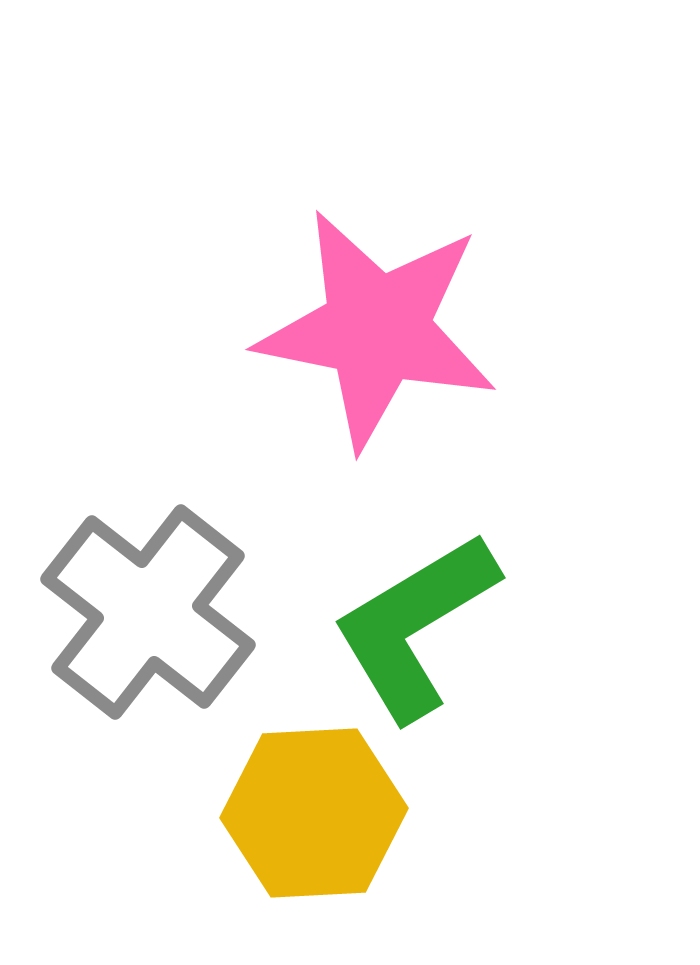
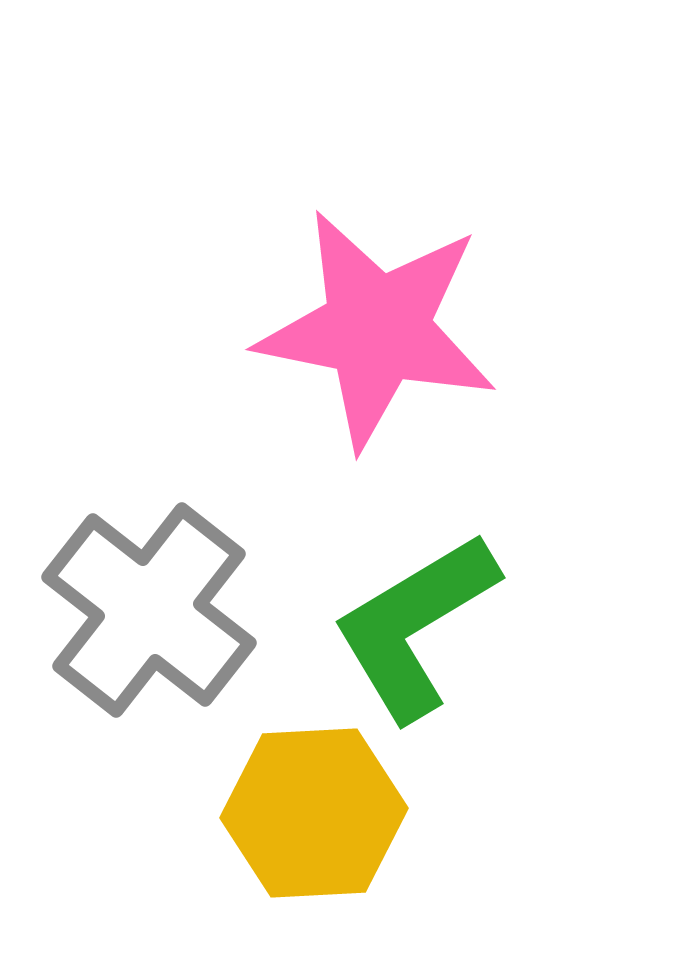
gray cross: moved 1 px right, 2 px up
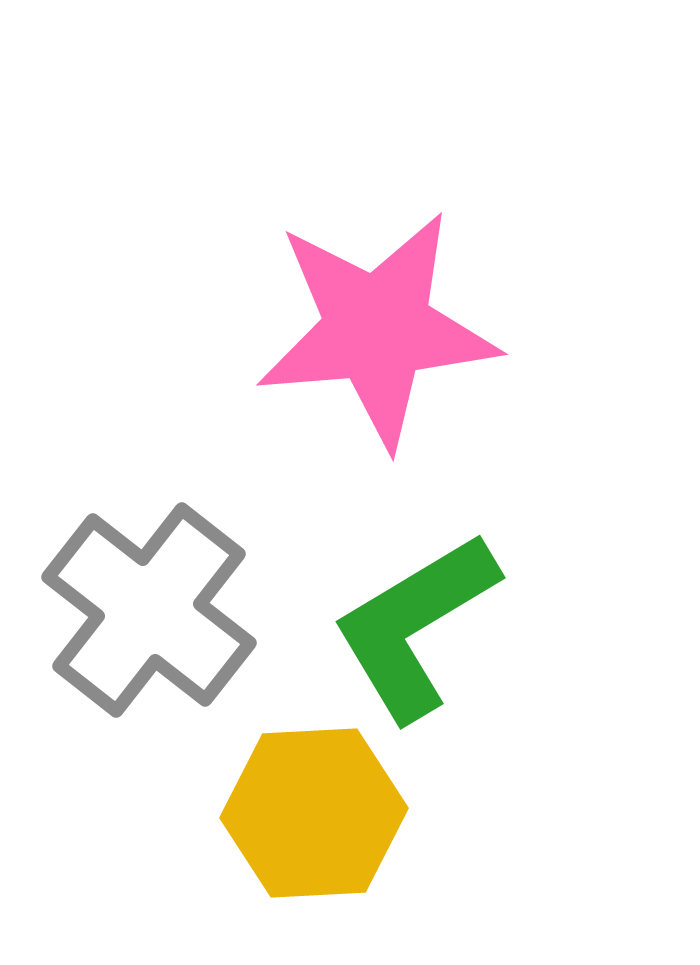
pink star: rotated 16 degrees counterclockwise
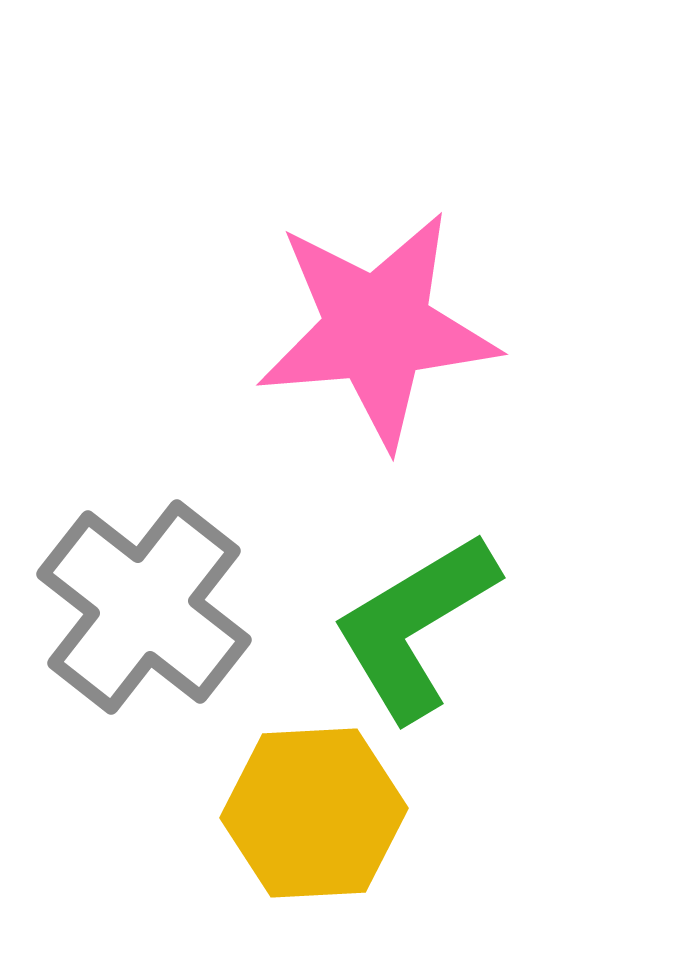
gray cross: moved 5 px left, 3 px up
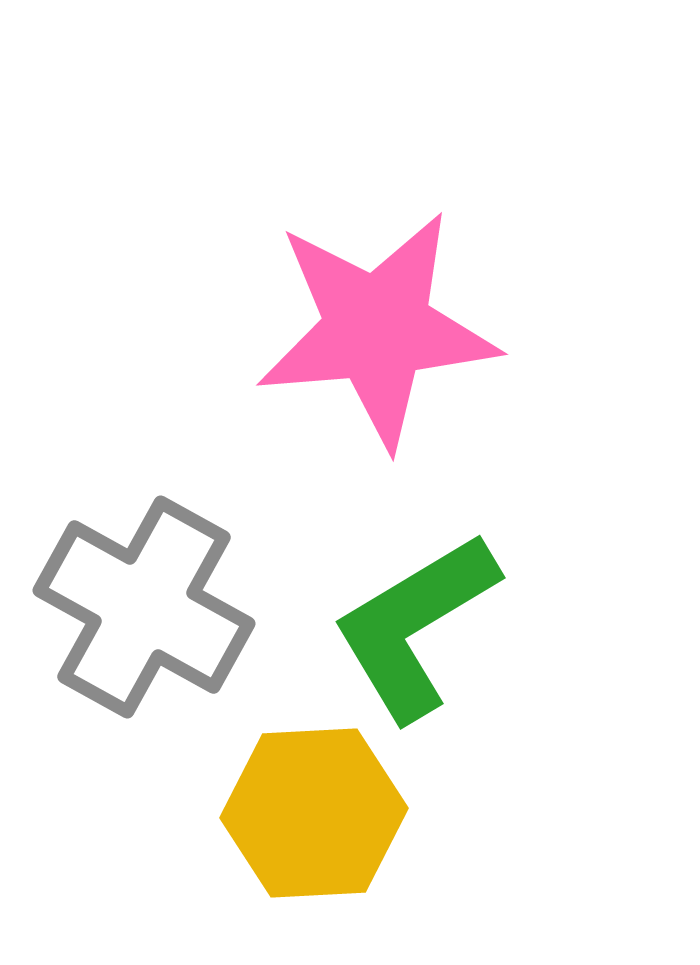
gray cross: rotated 9 degrees counterclockwise
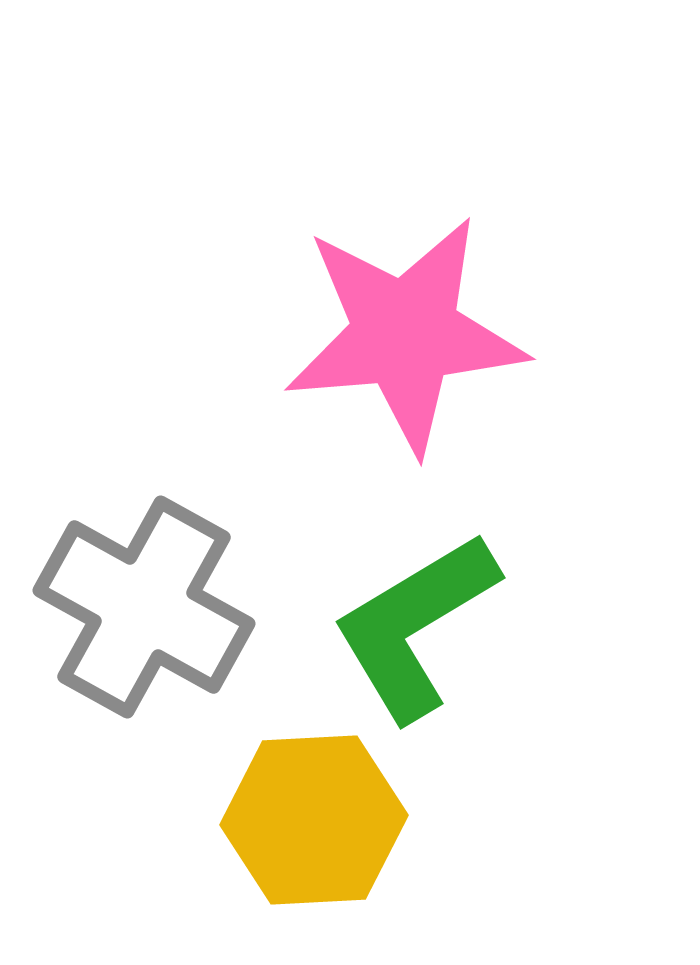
pink star: moved 28 px right, 5 px down
yellow hexagon: moved 7 px down
